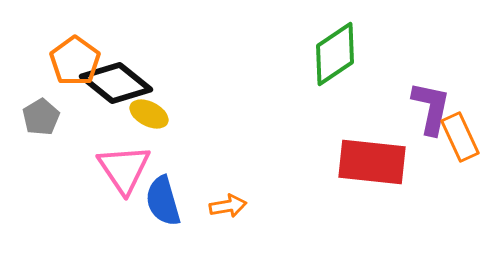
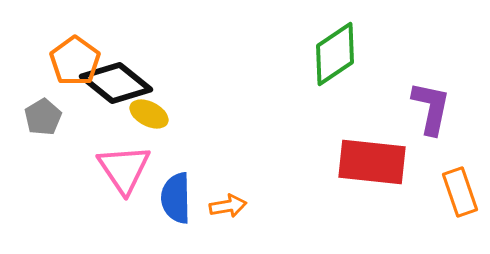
gray pentagon: moved 2 px right
orange rectangle: moved 55 px down; rotated 6 degrees clockwise
blue semicircle: moved 13 px right, 3 px up; rotated 15 degrees clockwise
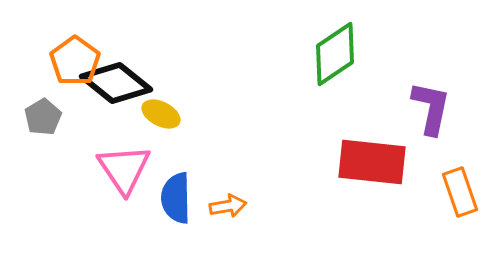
yellow ellipse: moved 12 px right
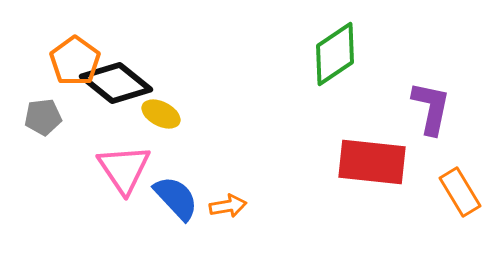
gray pentagon: rotated 24 degrees clockwise
orange rectangle: rotated 12 degrees counterclockwise
blue semicircle: rotated 138 degrees clockwise
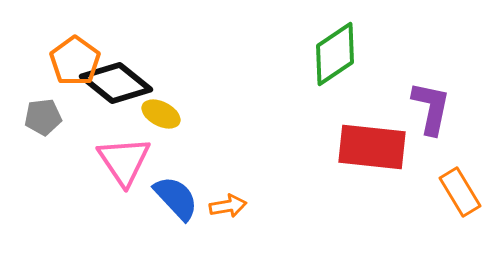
red rectangle: moved 15 px up
pink triangle: moved 8 px up
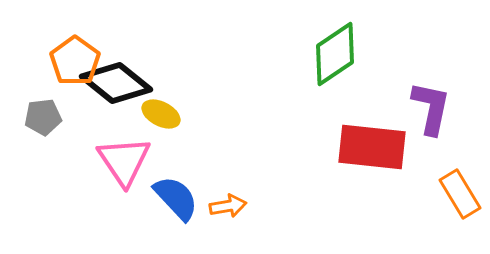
orange rectangle: moved 2 px down
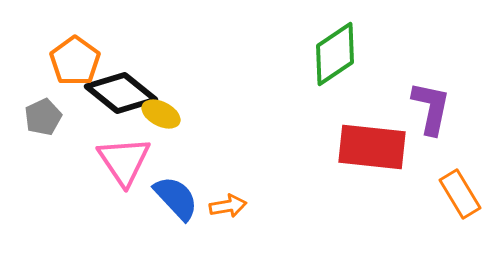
black diamond: moved 5 px right, 10 px down
gray pentagon: rotated 18 degrees counterclockwise
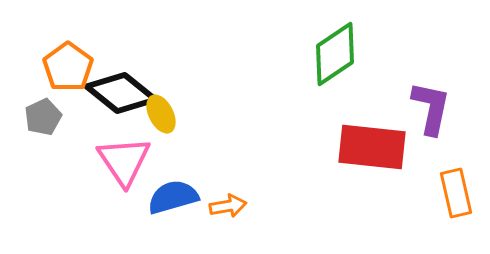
orange pentagon: moved 7 px left, 6 px down
yellow ellipse: rotated 36 degrees clockwise
orange rectangle: moved 4 px left, 1 px up; rotated 18 degrees clockwise
blue semicircle: moved 3 px left, 1 px up; rotated 63 degrees counterclockwise
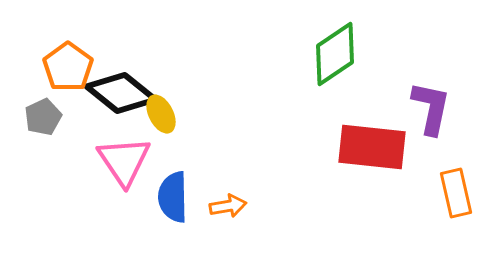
blue semicircle: rotated 75 degrees counterclockwise
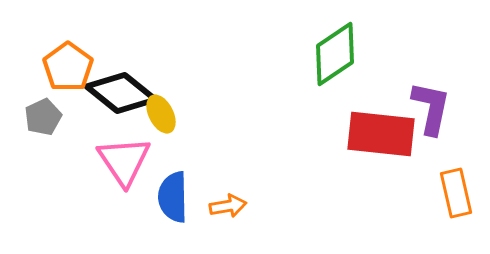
red rectangle: moved 9 px right, 13 px up
